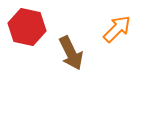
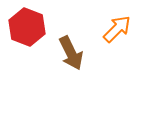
red hexagon: rotated 9 degrees clockwise
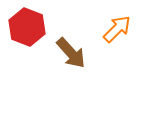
brown arrow: rotated 16 degrees counterclockwise
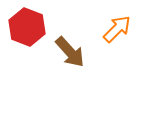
brown arrow: moved 1 px left, 1 px up
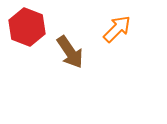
brown arrow: rotated 8 degrees clockwise
